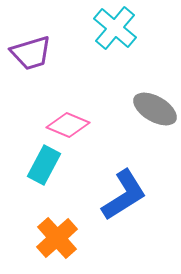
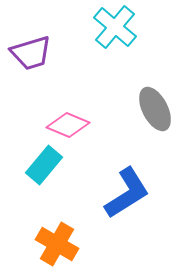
cyan cross: moved 1 px up
gray ellipse: rotated 33 degrees clockwise
cyan rectangle: rotated 12 degrees clockwise
blue L-shape: moved 3 px right, 2 px up
orange cross: moved 6 px down; rotated 18 degrees counterclockwise
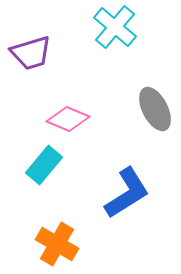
pink diamond: moved 6 px up
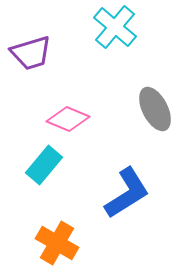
orange cross: moved 1 px up
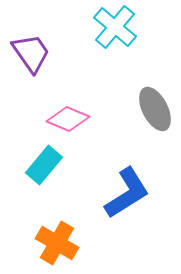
purple trapezoid: rotated 108 degrees counterclockwise
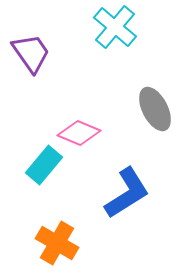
pink diamond: moved 11 px right, 14 px down
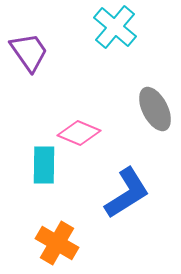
purple trapezoid: moved 2 px left, 1 px up
cyan rectangle: rotated 39 degrees counterclockwise
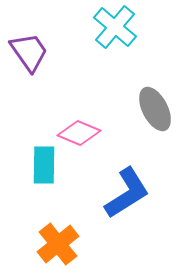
orange cross: moved 1 px right, 1 px down; rotated 21 degrees clockwise
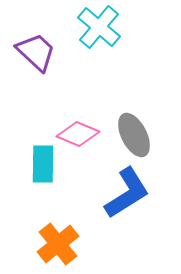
cyan cross: moved 16 px left
purple trapezoid: moved 7 px right; rotated 12 degrees counterclockwise
gray ellipse: moved 21 px left, 26 px down
pink diamond: moved 1 px left, 1 px down
cyan rectangle: moved 1 px left, 1 px up
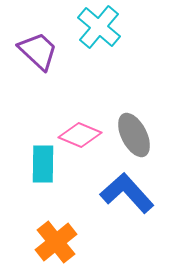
purple trapezoid: moved 2 px right, 1 px up
pink diamond: moved 2 px right, 1 px down
blue L-shape: rotated 100 degrees counterclockwise
orange cross: moved 2 px left, 2 px up
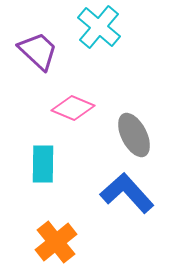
pink diamond: moved 7 px left, 27 px up
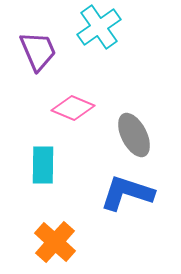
cyan cross: rotated 15 degrees clockwise
purple trapezoid: rotated 24 degrees clockwise
cyan rectangle: moved 1 px down
blue L-shape: rotated 30 degrees counterclockwise
orange cross: moved 1 px left; rotated 9 degrees counterclockwise
